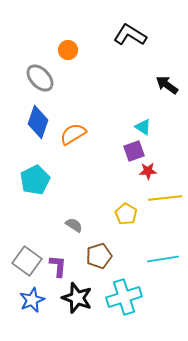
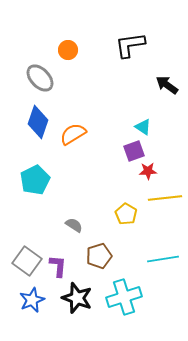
black L-shape: moved 10 px down; rotated 40 degrees counterclockwise
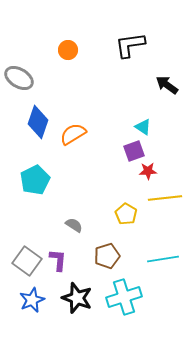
gray ellipse: moved 21 px left; rotated 16 degrees counterclockwise
brown pentagon: moved 8 px right
purple L-shape: moved 6 px up
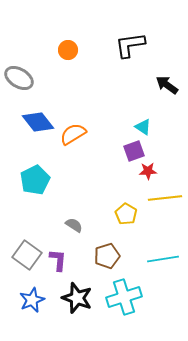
blue diamond: rotated 56 degrees counterclockwise
gray square: moved 6 px up
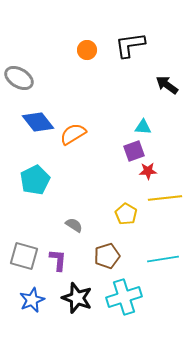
orange circle: moved 19 px right
cyan triangle: rotated 30 degrees counterclockwise
gray square: moved 3 px left, 1 px down; rotated 20 degrees counterclockwise
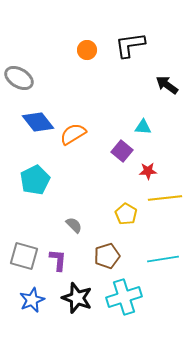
purple square: moved 12 px left; rotated 30 degrees counterclockwise
gray semicircle: rotated 12 degrees clockwise
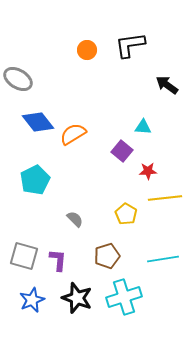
gray ellipse: moved 1 px left, 1 px down
gray semicircle: moved 1 px right, 6 px up
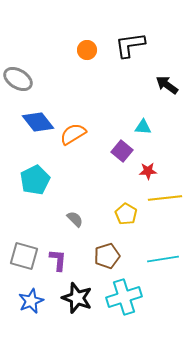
blue star: moved 1 px left, 1 px down
